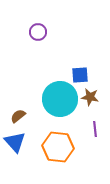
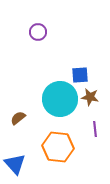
brown semicircle: moved 2 px down
blue triangle: moved 22 px down
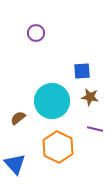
purple circle: moved 2 px left, 1 px down
blue square: moved 2 px right, 4 px up
cyan circle: moved 8 px left, 2 px down
purple line: rotated 70 degrees counterclockwise
orange hexagon: rotated 20 degrees clockwise
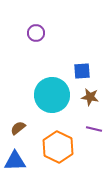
cyan circle: moved 6 px up
brown semicircle: moved 10 px down
purple line: moved 1 px left
blue triangle: moved 3 px up; rotated 50 degrees counterclockwise
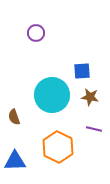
brown semicircle: moved 4 px left, 11 px up; rotated 70 degrees counterclockwise
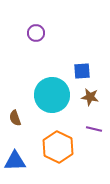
brown semicircle: moved 1 px right, 1 px down
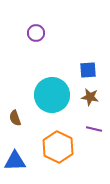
blue square: moved 6 px right, 1 px up
